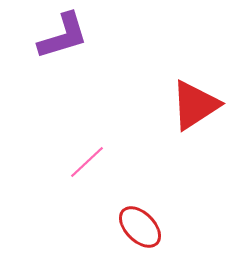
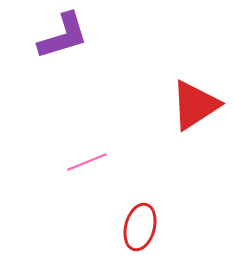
pink line: rotated 21 degrees clockwise
red ellipse: rotated 60 degrees clockwise
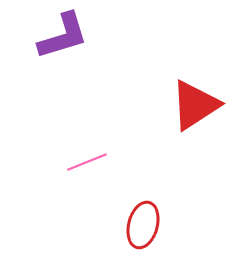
red ellipse: moved 3 px right, 2 px up
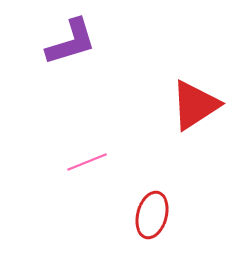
purple L-shape: moved 8 px right, 6 px down
red ellipse: moved 9 px right, 10 px up
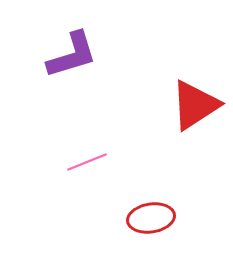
purple L-shape: moved 1 px right, 13 px down
red ellipse: moved 1 px left, 3 px down; rotated 66 degrees clockwise
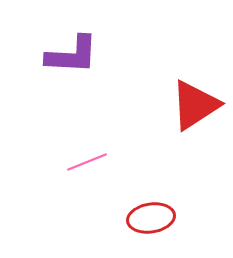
purple L-shape: rotated 20 degrees clockwise
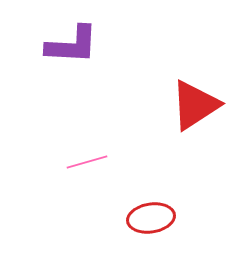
purple L-shape: moved 10 px up
pink line: rotated 6 degrees clockwise
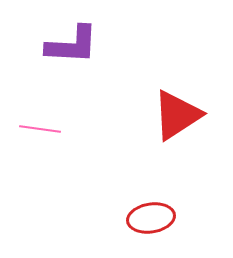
red triangle: moved 18 px left, 10 px down
pink line: moved 47 px left, 33 px up; rotated 24 degrees clockwise
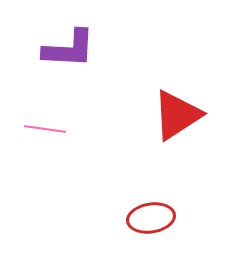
purple L-shape: moved 3 px left, 4 px down
pink line: moved 5 px right
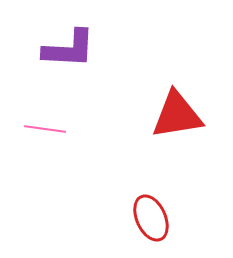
red triangle: rotated 24 degrees clockwise
red ellipse: rotated 75 degrees clockwise
